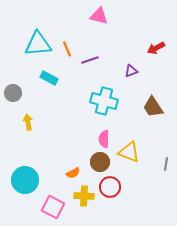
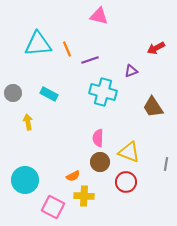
cyan rectangle: moved 16 px down
cyan cross: moved 1 px left, 9 px up
pink semicircle: moved 6 px left, 1 px up
orange semicircle: moved 3 px down
red circle: moved 16 px right, 5 px up
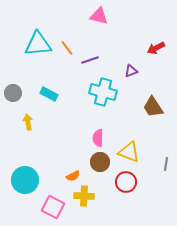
orange line: moved 1 px up; rotated 14 degrees counterclockwise
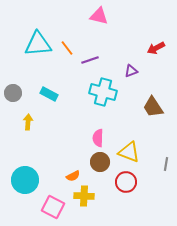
yellow arrow: rotated 14 degrees clockwise
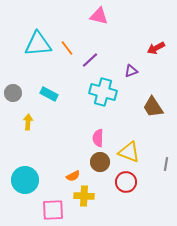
purple line: rotated 24 degrees counterclockwise
pink square: moved 3 px down; rotated 30 degrees counterclockwise
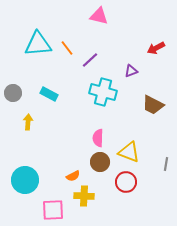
brown trapezoid: moved 2 px up; rotated 30 degrees counterclockwise
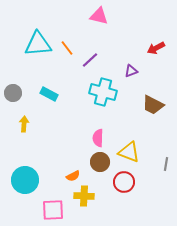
yellow arrow: moved 4 px left, 2 px down
red circle: moved 2 px left
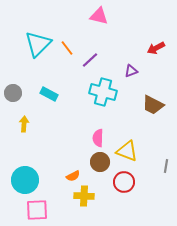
cyan triangle: rotated 40 degrees counterclockwise
yellow triangle: moved 2 px left, 1 px up
gray line: moved 2 px down
pink square: moved 16 px left
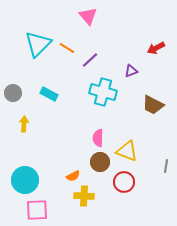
pink triangle: moved 11 px left; rotated 36 degrees clockwise
orange line: rotated 21 degrees counterclockwise
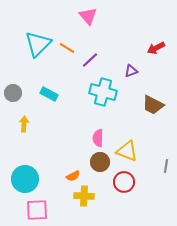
cyan circle: moved 1 px up
